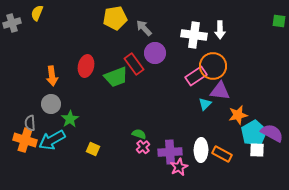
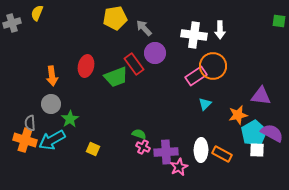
purple triangle: moved 41 px right, 5 px down
pink cross: rotated 24 degrees counterclockwise
purple cross: moved 4 px left
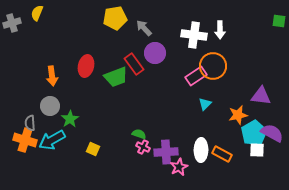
gray circle: moved 1 px left, 2 px down
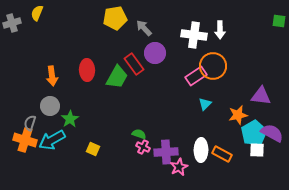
red ellipse: moved 1 px right, 4 px down; rotated 15 degrees counterclockwise
green trapezoid: moved 1 px right; rotated 40 degrees counterclockwise
gray semicircle: rotated 21 degrees clockwise
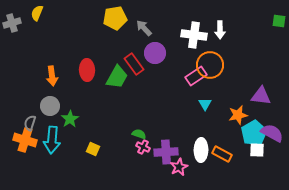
orange circle: moved 3 px left, 1 px up
cyan triangle: rotated 16 degrees counterclockwise
cyan arrow: rotated 56 degrees counterclockwise
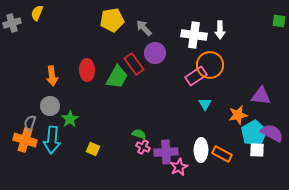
yellow pentagon: moved 3 px left, 2 px down
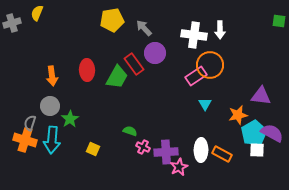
green semicircle: moved 9 px left, 3 px up
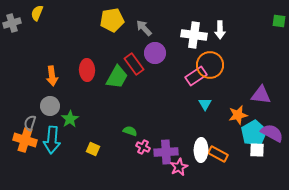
purple triangle: moved 1 px up
orange rectangle: moved 4 px left
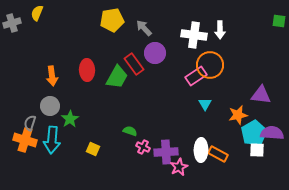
purple semicircle: rotated 25 degrees counterclockwise
